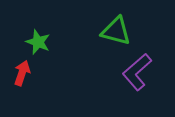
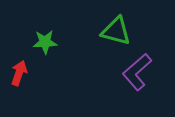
green star: moved 7 px right; rotated 25 degrees counterclockwise
red arrow: moved 3 px left
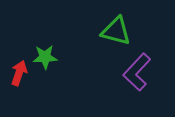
green star: moved 15 px down
purple L-shape: rotated 6 degrees counterclockwise
